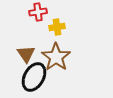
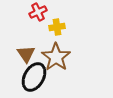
red cross: rotated 18 degrees counterclockwise
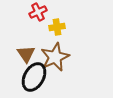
brown star: moved 1 px left; rotated 12 degrees clockwise
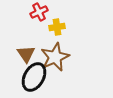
red cross: moved 1 px right
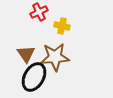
yellow cross: moved 5 px right, 1 px up; rotated 21 degrees clockwise
brown star: rotated 20 degrees clockwise
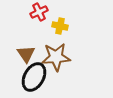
yellow cross: moved 2 px left
brown star: moved 1 px right
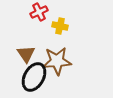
brown star: moved 1 px right, 4 px down
